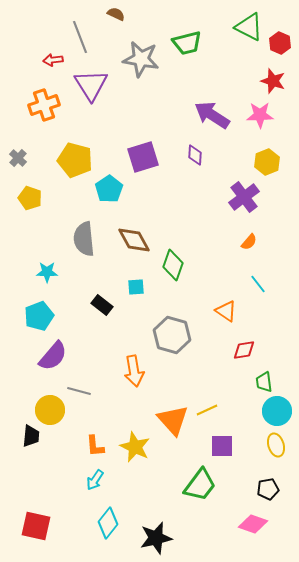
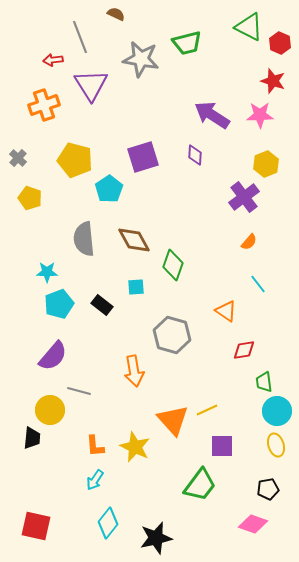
yellow hexagon at (267, 162): moved 1 px left, 2 px down
cyan pentagon at (39, 316): moved 20 px right, 12 px up
black trapezoid at (31, 436): moved 1 px right, 2 px down
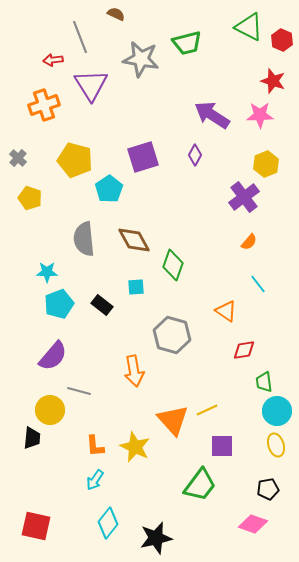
red hexagon at (280, 43): moved 2 px right, 3 px up
purple diamond at (195, 155): rotated 25 degrees clockwise
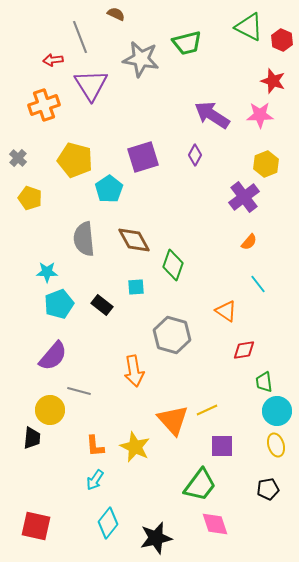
pink diamond at (253, 524): moved 38 px left; rotated 52 degrees clockwise
